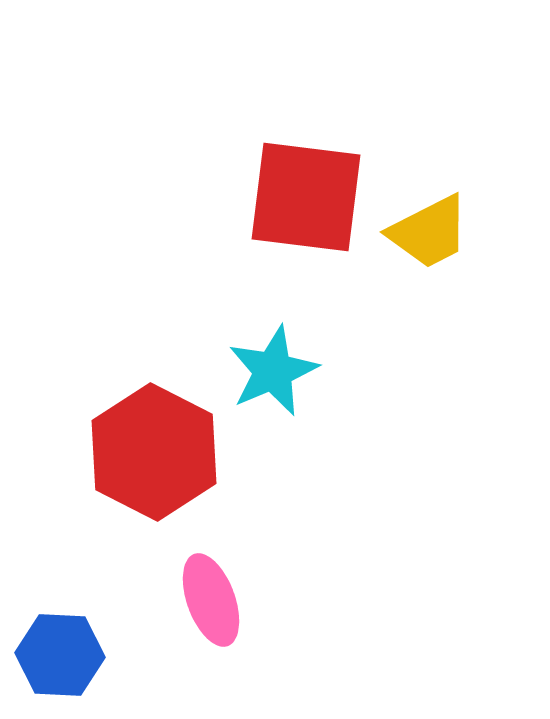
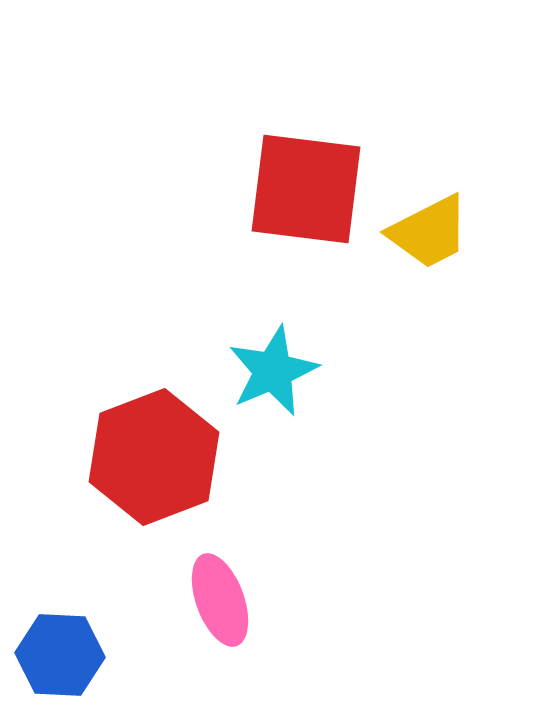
red square: moved 8 px up
red hexagon: moved 5 px down; rotated 12 degrees clockwise
pink ellipse: moved 9 px right
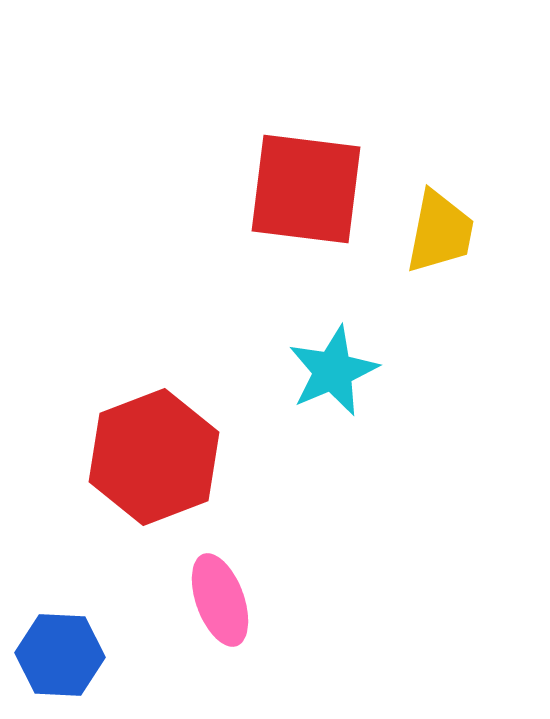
yellow trapezoid: moved 11 px right; rotated 52 degrees counterclockwise
cyan star: moved 60 px right
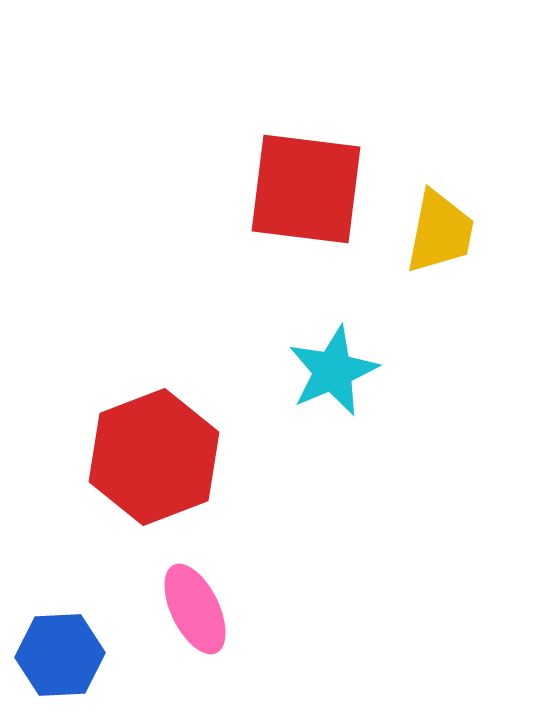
pink ellipse: moved 25 px left, 9 px down; rotated 6 degrees counterclockwise
blue hexagon: rotated 6 degrees counterclockwise
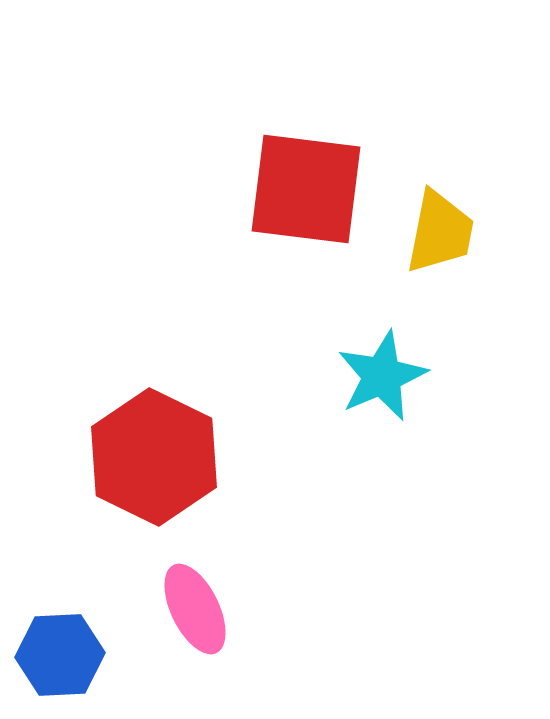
cyan star: moved 49 px right, 5 px down
red hexagon: rotated 13 degrees counterclockwise
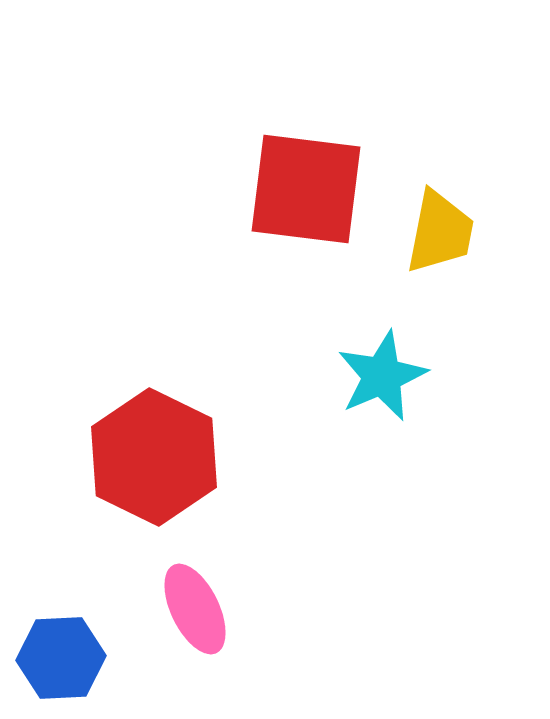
blue hexagon: moved 1 px right, 3 px down
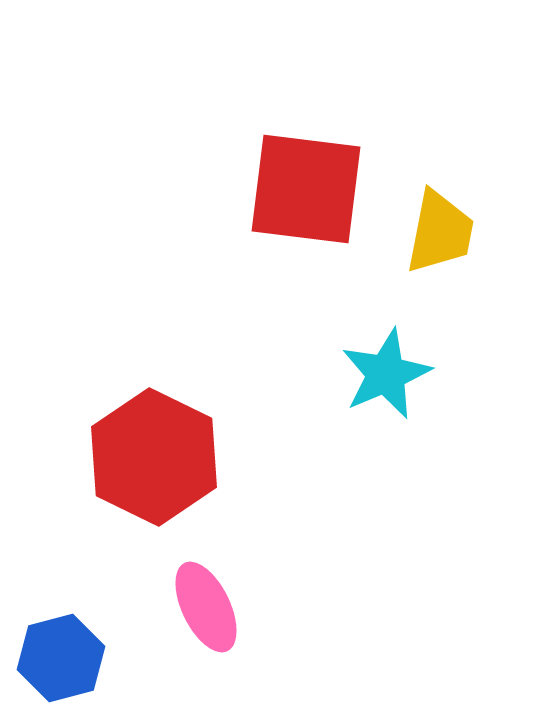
cyan star: moved 4 px right, 2 px up
pink ellipse: moved 11 px right, 2 px up
blue hexagon: rotated 12 degrees counterclockwise
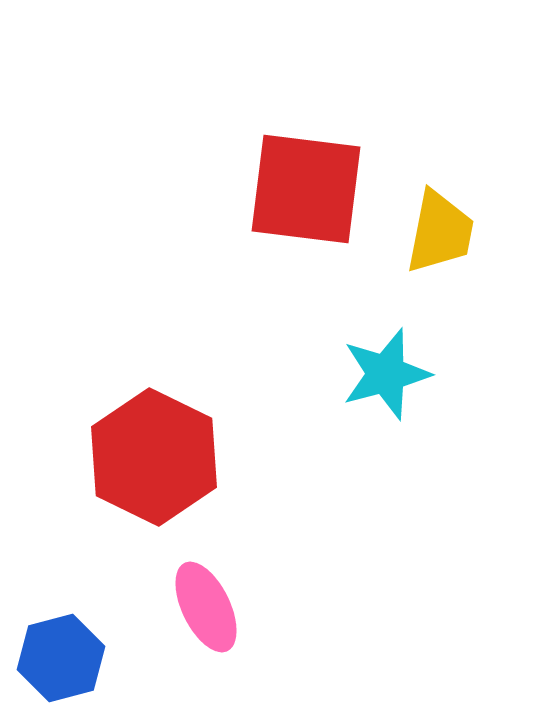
cyan star: rotated 8 degrees clockwise
